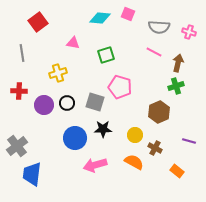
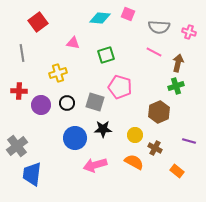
purple circle: moved 3 px left
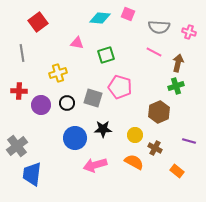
pink triangle: moved 4 px right
gray square: moved 2 px left, 4 px up
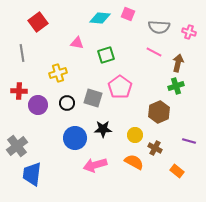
pink pentagon: rotated 20 degrees clockwise
purple circle: moved 3 px left
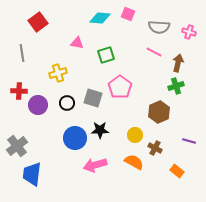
black star: moved 3 px left, 1 px down
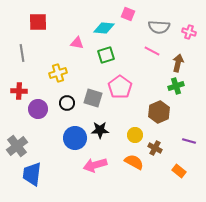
cyan diamond: moved 4 px right, 10 px down
red square: rotated 36 degrees clockwise
pink line: moved 2 px left, 1 px up
purple circle: moved 4 px down
orange rectangle: moved 2 px right
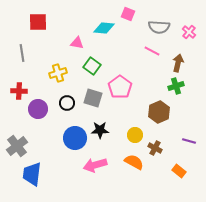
pink cross: rotated 24 degrees clockwise
green square: moved 14 px left, 11 px down; rotated 36 degrees counterclockwise
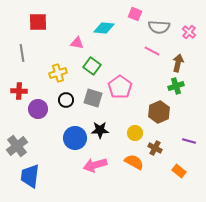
pink square: moved 7 px right
black circle: moved 1 px left, 3 px up
yellow circle: moved 2 px up
blue trapezoid: moved 2 px left, 2 px down
